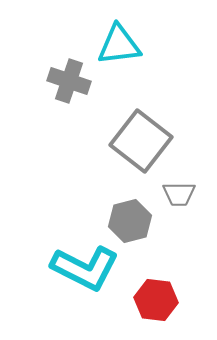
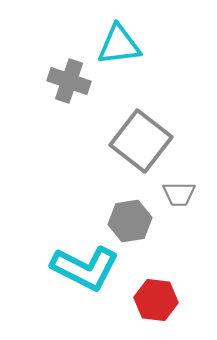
gray hexagon: rotated 6 degrees clockwise
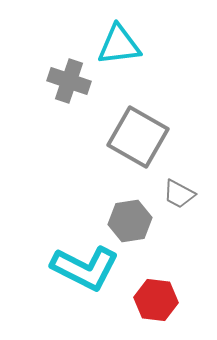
gray square: moved 3 px left, 4 px up; rotated 8 degrees counterclockwise
gray trapezoid: rotated 28 degrees clockwise
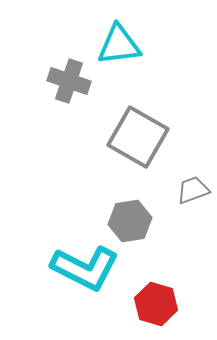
gray trapezoid: moved 14 px right, 4 px up; rotated 132 degrees clockwise
red hexagon: moved 4 px down; rotated 9 degrees clockwise
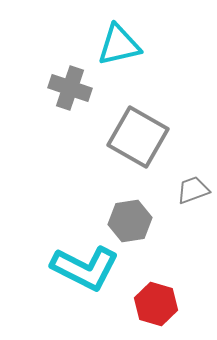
cyan triangle: rotated 6 degrees counterclockwise
gray cross: moved 1 px right, 7 px down
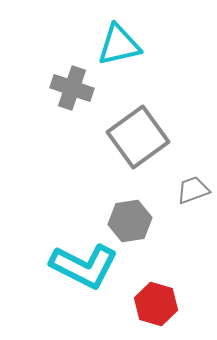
gray cross: moved 2 px right
gray square: rotated 24 degrees clockwise
cyan L-shape: moved 1 px left, 2 px up
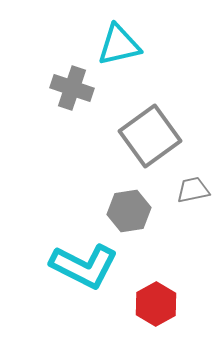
gray square: moved 12 px right, 1 px up
gray trapezoid: rotated 8 degrees clockwise
gray hexagon: moved 1 px left, 10 px up
red hexagon: rotated 15 degrees clockwise
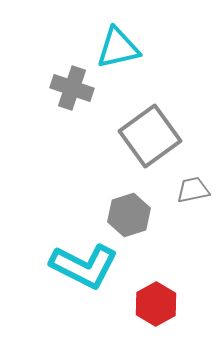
cyan triangle: moved 1 px left, 3 px down
gray hexagon: moved 4 px down; rotated 9 degrees counterclockwise
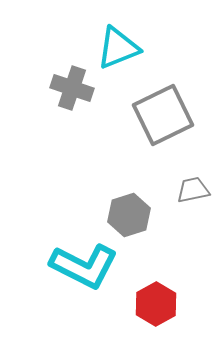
cyan triangle: rotated 9 degrees counterclockwise
gray square: moved 13 px right, 21 px up; rotated 10 degrees clockwise
